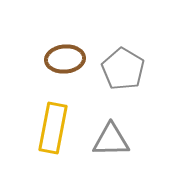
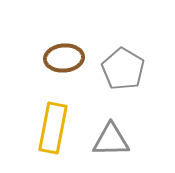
brown ellipse: moved 1 px left, 1 px up
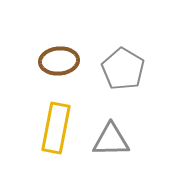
brown ellipse: moved 5 px left, 3 px down
yellow rectangle: moved 3 px right
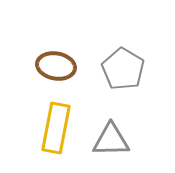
brown ellipse: moved 3 px left, 5 px down; rotated 15 degrees clockwise
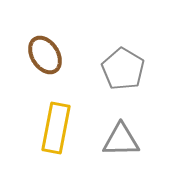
brown ellipse: moved 11 px left, 11 px up; rotated 48 degrees clockwise
gray triangle: moved 10 px right
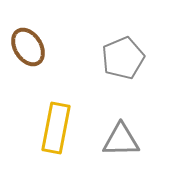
brown ellipse: moved 17 px left, 8 px up
gray pentagon: moved 11 px up; rotated 18 degrees clockwise
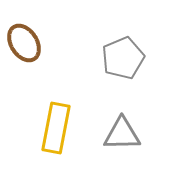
brown ellipse: moved 4 px left, 4 px up
gray triangle: moved 1 px right, 6 px up
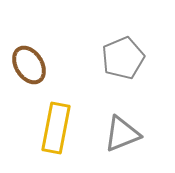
brown ellipse: moved 5 px right, 22 px down
gray triangle: rotated 21 degrees counterclockwise
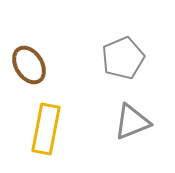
yellow rectangle: moved 10 px left, 1 px down
gray triangle: moved 10 px right, 12 px up
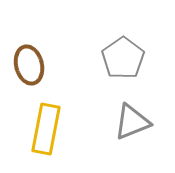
gray pentagon: rotated 12 degrees counterclockwise
brown ellipse: rotated 18 degrees clockwise
